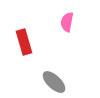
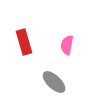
pink semicircle: moved 23 px down
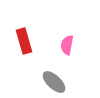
red rectangle: moved 1 px up
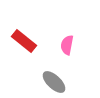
red rectangle: rotated 35 degrees counterclockwise
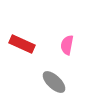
red rectangle: moved 2 px left, 3 px down; rotated 15 degrees counterclockwise
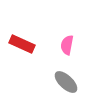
gray ellipse: moved 12 px right
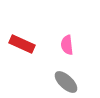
pink semicircle: rotated 18 degrees counterclockwise
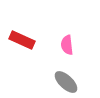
red rectangle: moved 4 px up
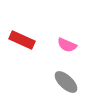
pink semicircle: rotated 60 degrees counterclockwise
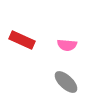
pink semicircle: rotated 18 degrees counterclockwise
